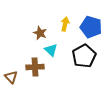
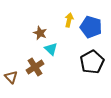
yellow arrow: moved 4 px right, 4 px up
cyan triangle: moved 1 px up
black pentagon: moved 8 px right, 6 px down
brown cross: rotated 30 degrees counterclockwise
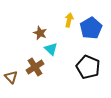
blue pentagon: moved 1 px down; rotated 25 degrees clockwise
black pentagon: moved 4 px left, 5 px down; rotated 20 degrees counterclockwise
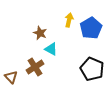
cyan triangle: rotated 16 degrees counterclockwise
black pentagon: moved 4 px right, 2 px down
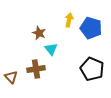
blue pentagon: rotated 25 degrees counterclockwise
brown star: moved 1 px left
cyan triangle: rotated 24 degrees clockwise
brown cross: moved 1 px right, 2 px down; rotated 24 degrees clockwise
